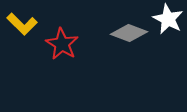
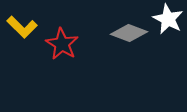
yellow L-shape: moved 3 px down
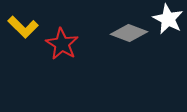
yellow L-shape: moved 1 px right
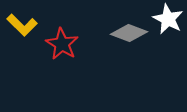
yellow L-shape: moved 1 px left, 2 px up
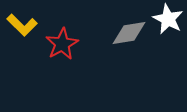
gray diamond: rotated 30 degrees counterclockwise
red star: rotated 12 degrees clockwise
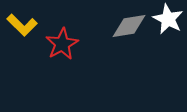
gray diamond: moved 7 px up
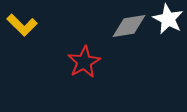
red star: moved 22 px right, 18 px down
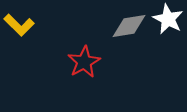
yellow L-shape: moved 3 px left
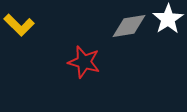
white star: rotated 12 degrees clockwise
red star: rotated 28 degrees counterclockwise
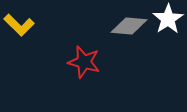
gray diamond: rotated 15 degrees clockwise
